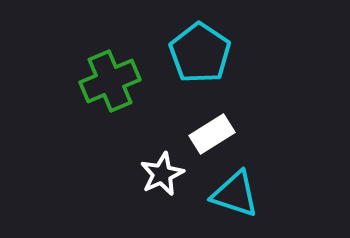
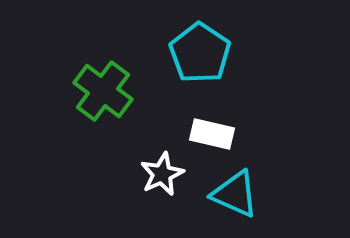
green cross: moved 7 px left, 10 px down; rotated 30 degrees counterclockwise
white rectangle: rotated 45 degrees clockwise
cyan triangle: rotated 6 degrees clockwise
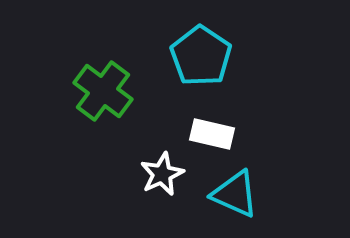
cyan pentagon: moved 1 px right, 3 px down
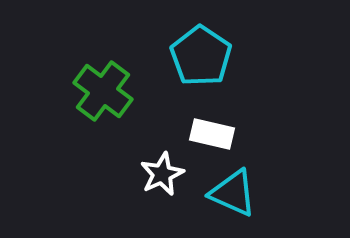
cyan triangle: moved 2 px left, 1 px up
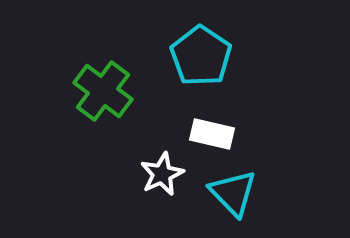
cyan triangle: rotated 22 degrees clockwise
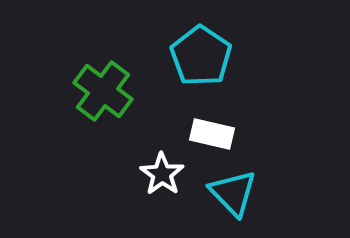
white star: rotated 12 degrees counterclockwise
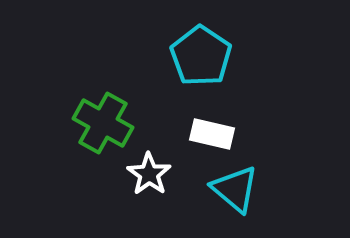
green cross: moved 32 px down; rotated 8 degrees counterclockwise
white star: moved 13 px left
cyan triangle: moved 2 px right, 4 px up; rotated 6 degrees counterclockwise
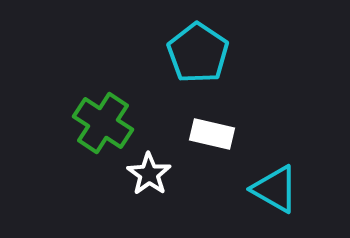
cyan pentagon: moved 3 px left, 3 px up
green cross: rotated 4 degrees clockwise
cyan triangle: moved 40 px right; rotated 10 degrees counterclockwise
